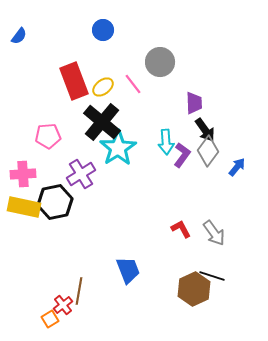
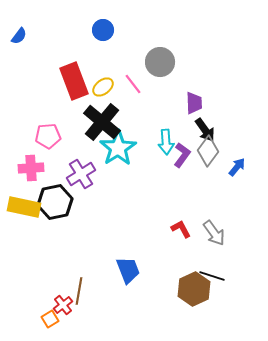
pink cross: moved 8 px right, 6 px up
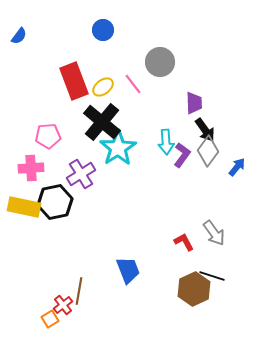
red L-shape: moved 3 px right, 13 px down
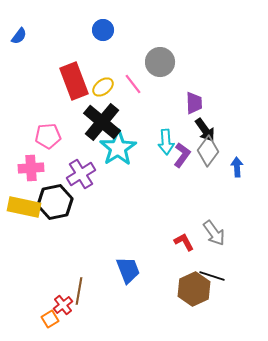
blue arrow: rotated 42 degrees counterclockwise
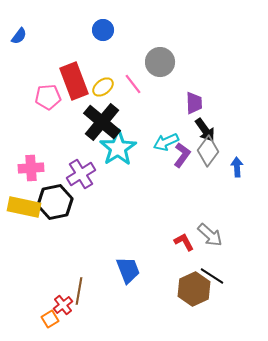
pink pentagon: moved 39 px up
cyan arrow: rotated 70 degrees clockwise
gray arrow: moved 4 px left, 2 px down; rotated 12 degrees counterclockwise
black line: rotated 15 degrees clockwise
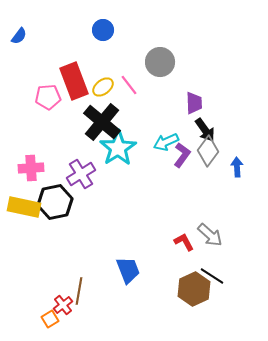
pink line: moved 4 px left, 1 px down
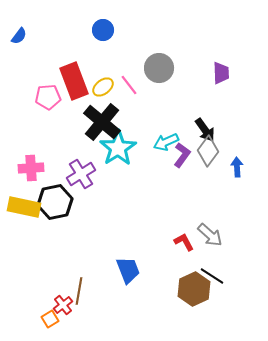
gray circle: moved 1 px left, 6 px down
purple trapezoid: moved 27 px right, 30 px up
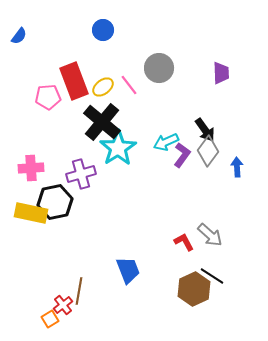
purple cross: rotated 16 degrees clockwise
yellow rectangle: moved 7 px right, 6 px down
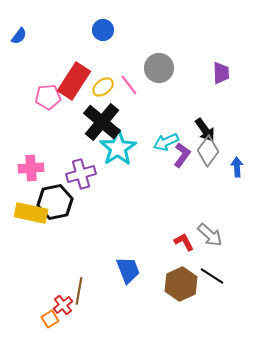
red rectangle: rotated 54 degrees clockwise
brown hexagon: moved 13 px left, 5 px up
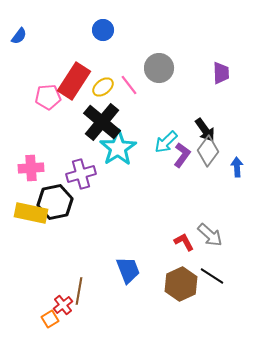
cyan arrow: rotated 20 degrees counterclockwise
